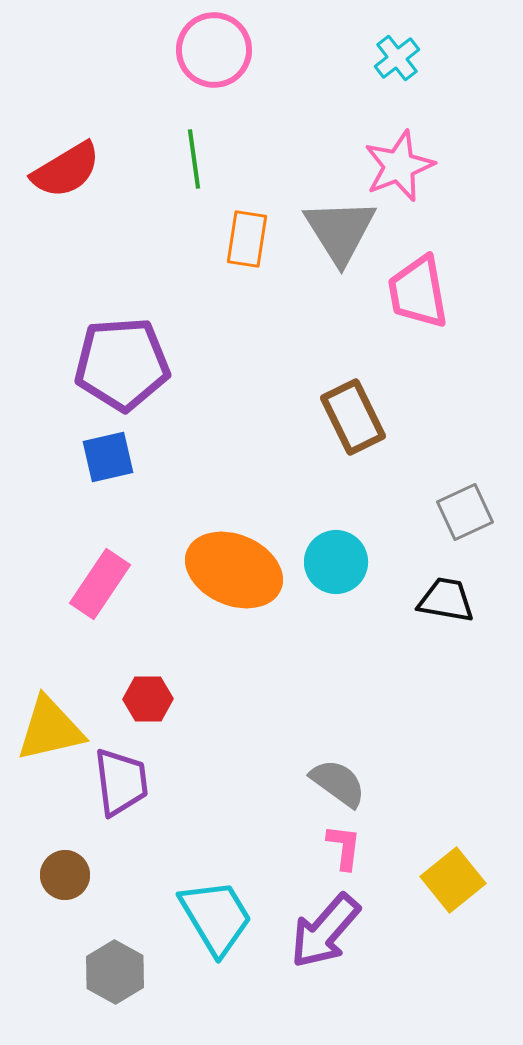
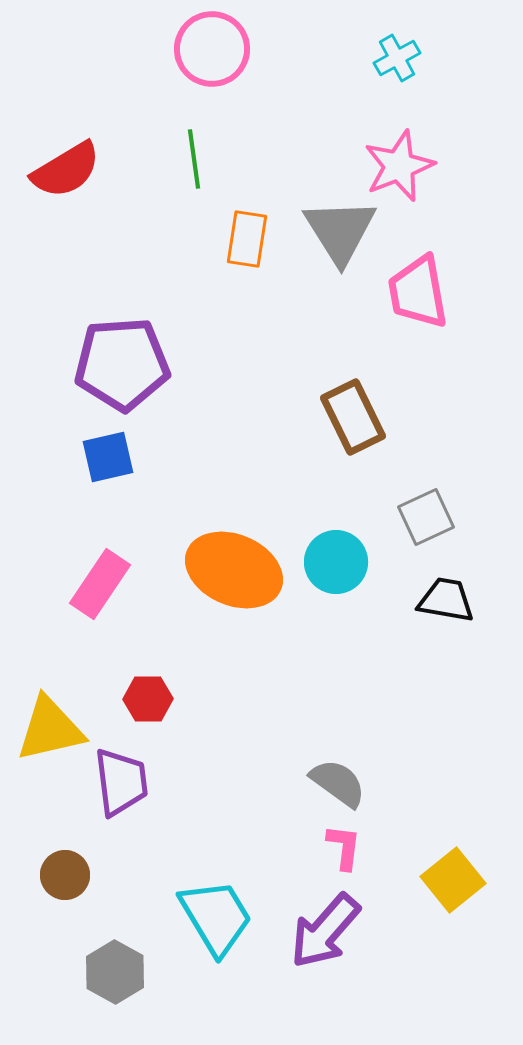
pink circle: moved 2 px left, 1 px up
cyan cross: rotated 9 degrees clockwise
gray square: moved 39 px left, 5 px down
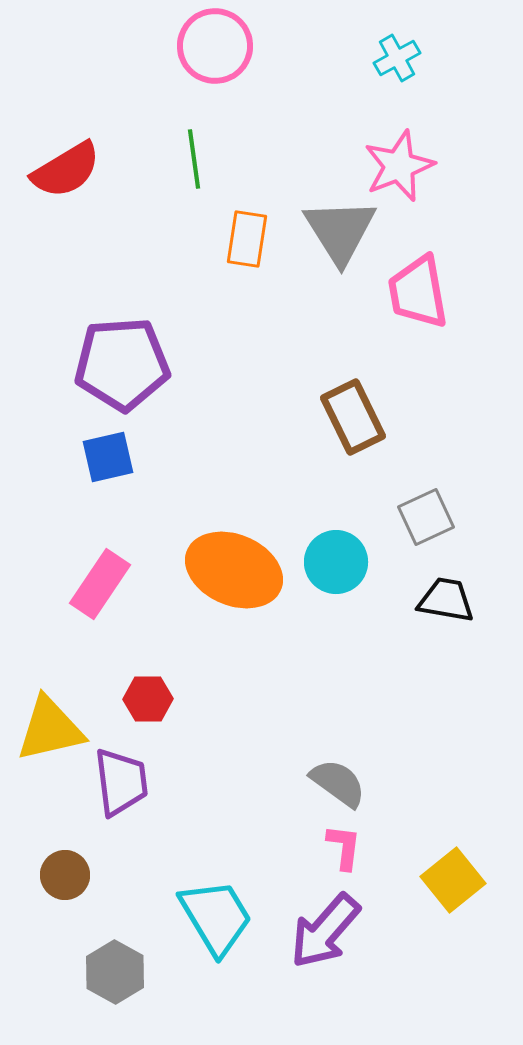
pink circle: moved 3 px right, 3 px up
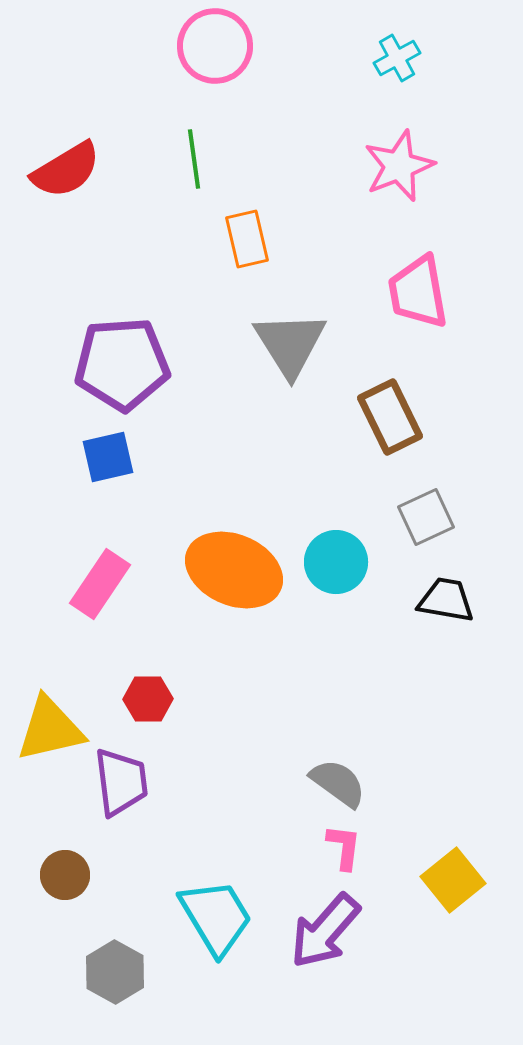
gray triangle: moved 50 px left, 113 px down
orange rectangle: rotated 22 degrees counterclockwise
brown rectangle: moved 37 px right
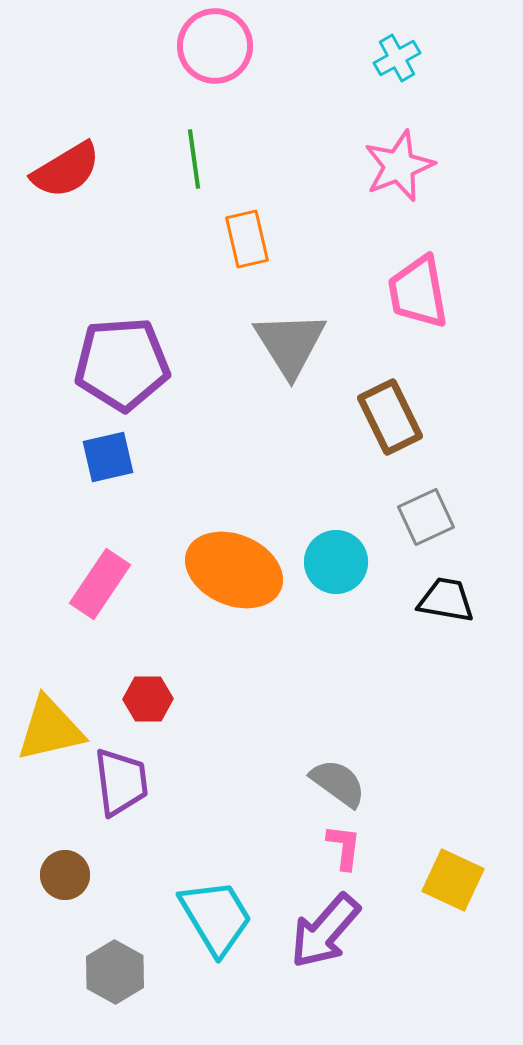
yellow square: rotated 26 degrees counterclockwise
